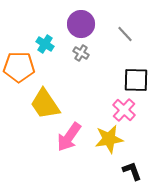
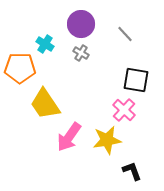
orange pentagon: moved 1 px right, 1 px down
black square: rotated 8 degrees clockwise
yellow star: moved 2 px left, 1 px down
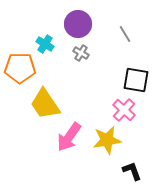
purple circle: moved 3 px left
gray line: rotated 12 degrees clockwise
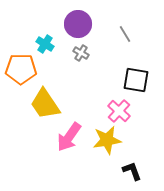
orange pentagon: moved 1 px right, 1 px down
pink cross: moved 5 px left, 1 px down
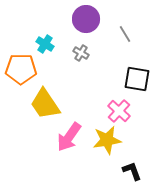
purple circle: moved 8 px right, 5 px up
black square: moved 1 px right, 1 px up
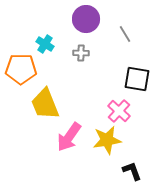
gray cross: rotated 28 degrees counterclockwise
yellow trapezoid: rotated 12 degrees clockwise
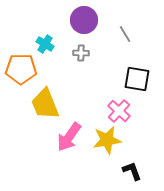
purple circle: moved 2 px left, 1 px down
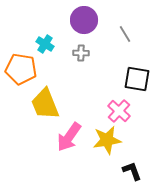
orange pentagon: rotated 8 degrees clockwise
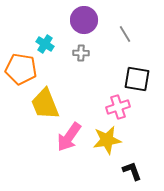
pink cross: moved 1 px left, 4 px up; rotated 30 degrees clockwise
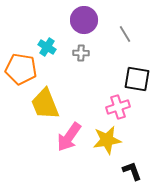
cyan cross: moved 2 px right, 3 px down
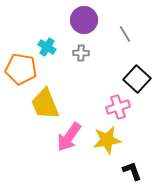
black square: rotated 32 degrees clockwise
